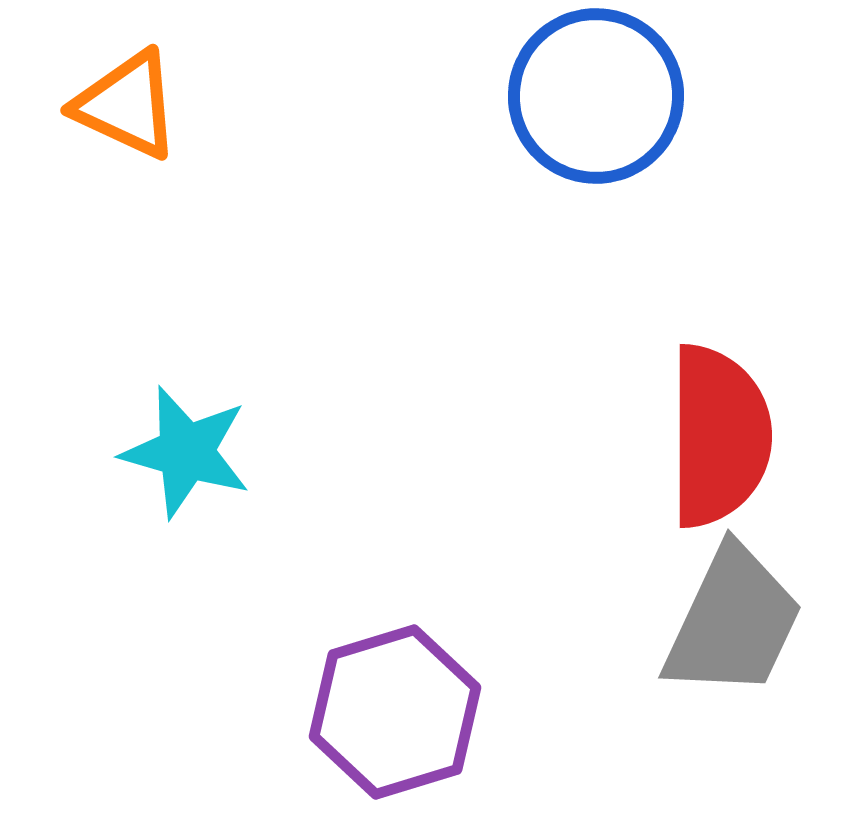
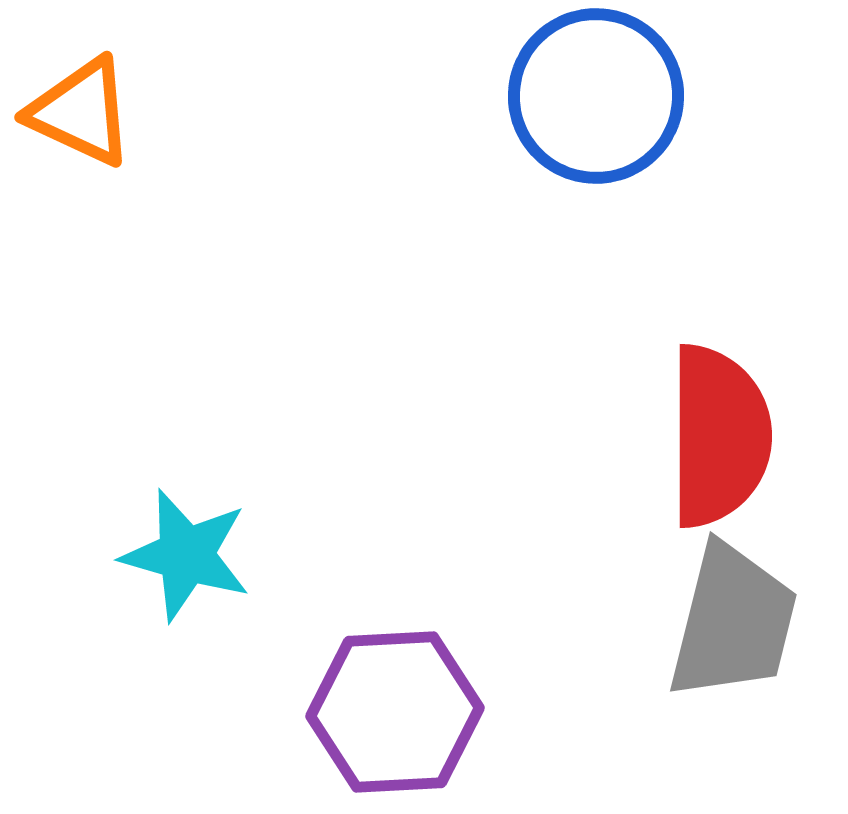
orange triangle: moved 46 px left, 7 px down
cyan star: moved 103 px down
gray trapezoid: rotated 11 degrees counterclockwise
purple hexagon: rotated 14 degrees clockwise
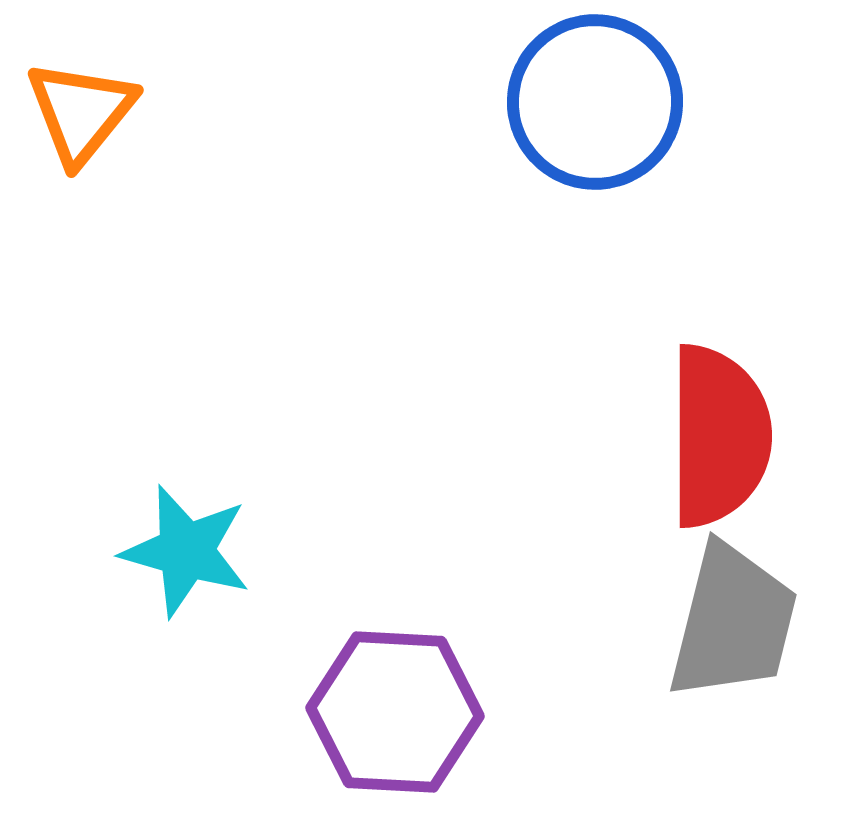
blue circle: moved 1 px left, 6 px down
orange triangle: rotated 44 degrees clockwise
cyan star: moved 4 px up
purple hexagon: rotated 6 degrees clockwise
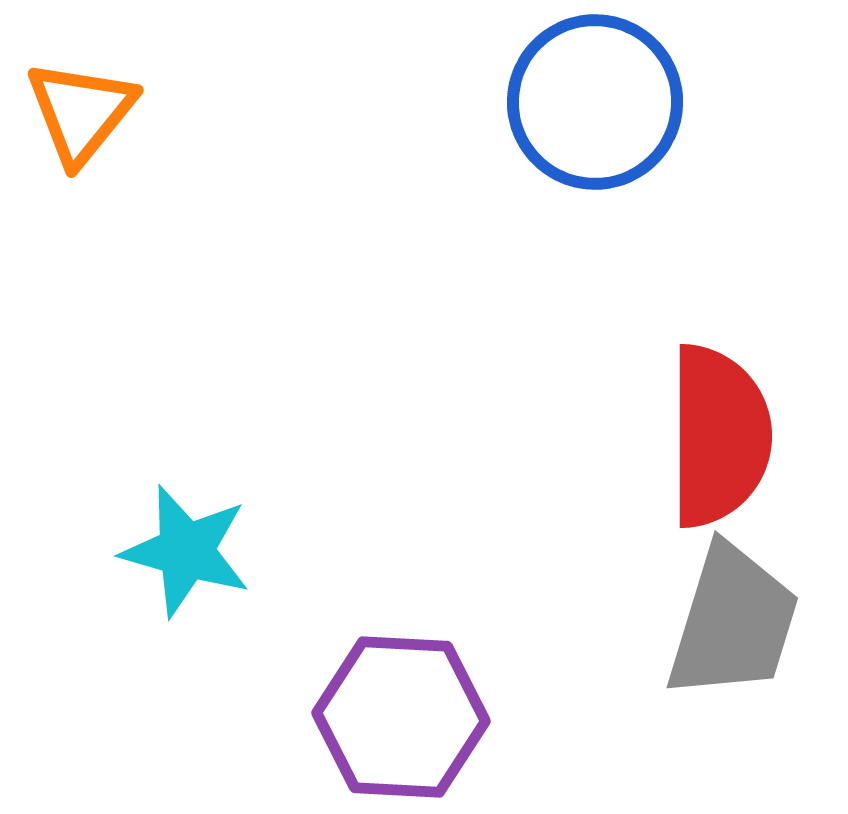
gray trapezoid: rotated 3 degrees clockwise
purple hexagon: moved 6 px right, 5 px down
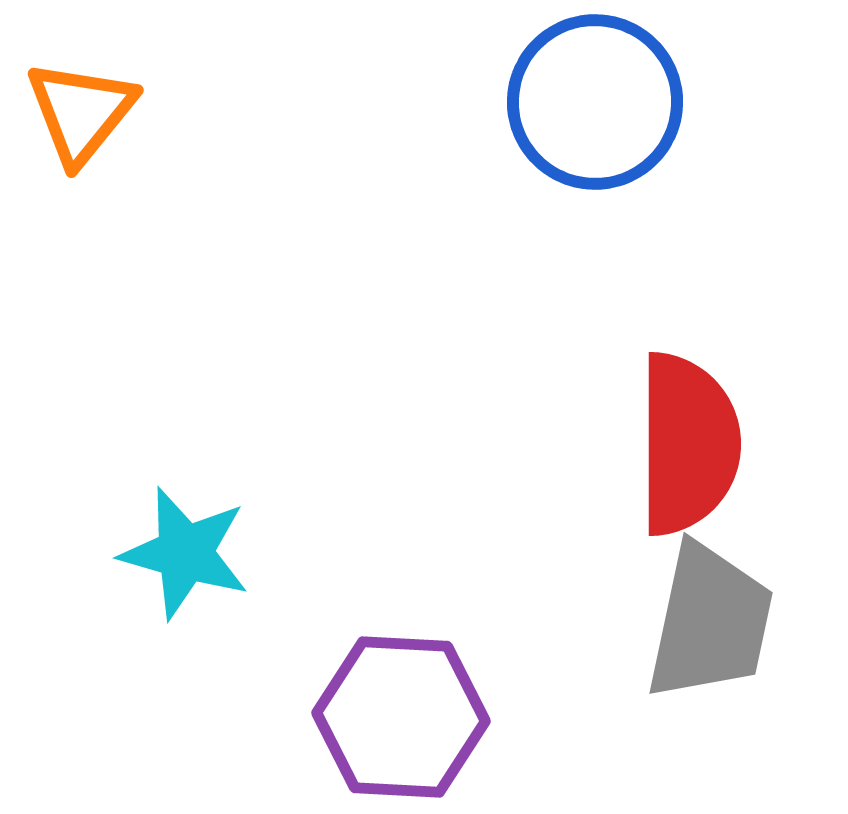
red semicircle: moved 31 px left, 8 px down
cyan star: moved 1 px left, 2 px down
gray trapezoid: moved 23 px left; rotated 5 degrees counterclockwise
